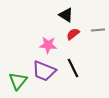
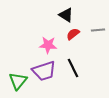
purple trapezoid: rotated 40 degrees counterclockwise
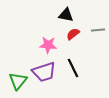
black triangle: rotated 21 degrees counterclockwise
purple trapezoid: moved 1 px down
